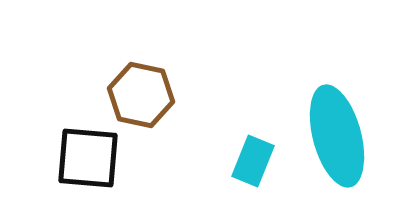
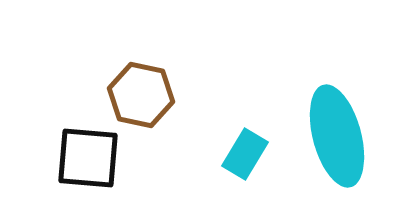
cyan rectangle: moved 8 px left, 7 px up; rotated 9 degrees clockwise
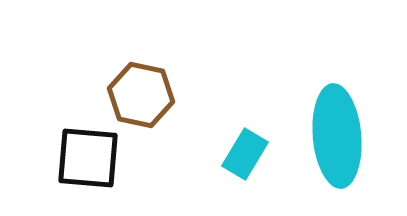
cyan ellipse: rotated 10 degrees clockwise
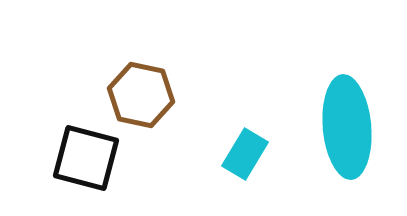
cyan ellipse: moved 10 px right, 9 px up
black square: moved 2 px left; rotated 10 degrees clockwise
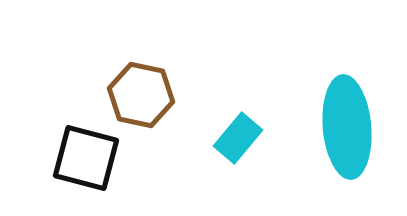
cyan rectangle: moved 7 px left, 16 px up; rotated 9 degrees clockwise
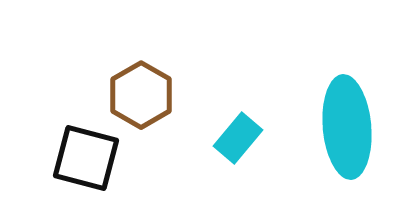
brown hexagon: rotated 18 degrees clockwise
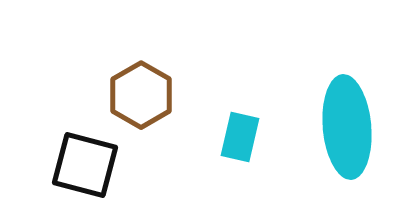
cyan rectangle: moved 2 px right, 1 px up; rotated 27 degrees counterclockwise
black square: moved 1 px left, 7 px down
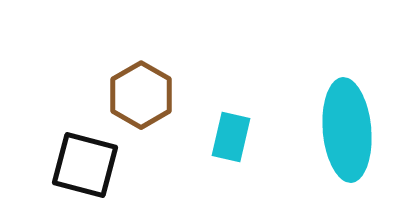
cyan ellipse: moved 3 px down
cyan rectangle: moved 9 px left
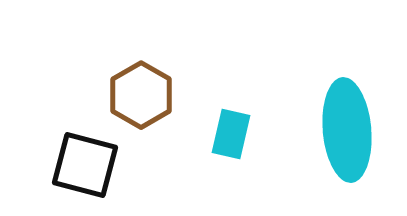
cyan rectangle: moved 3 px up
